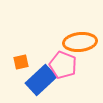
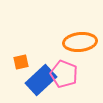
pink pentagon: moved 1 px right, 9 px down
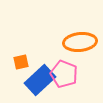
blue rectangle: moved 1 px left
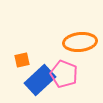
orange square: moved 1 px right, 2 px up
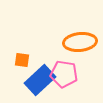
orange square: rotated 21 degrees clockwise
pink pentagon: rotated 12 degrees counterclockwise
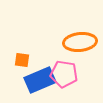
blue rectangle: rotated 20 degrees clockwise
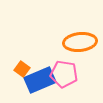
orange square: moved 9 px down; rotated 28 degrees clockwise
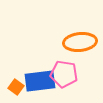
orange square: moved 6 px left, 18 px down
blue rectangle: moved 1 px down; rotated 16 degrees clockwise
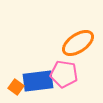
orange ellipse: moved 2 px left, 1 px down; rotated 28 degrees counterclockwise
blue rectangle: moved 2 px left
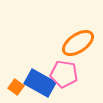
blue rectangle: moved 2 px right, 2 px down; rotated 36 degrees clockwise
